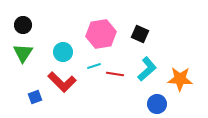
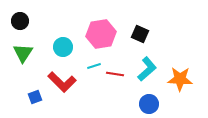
black circle: moved 3 px left, 4 px up
cyan circle: moved 5 px up
blue circle: moved 8 px left
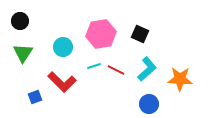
red line: moved 1 px right, 4 px up; rotated 18 degrees clockwise
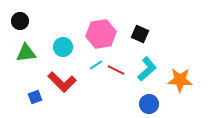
green triangle: moved 3 px right; rotated 50 degrees clockwise
cyan line: moved 2 px right, 1 px up; rotated 16 degrees counterclockwise
orange star: moved 1 px down
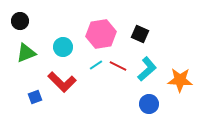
green triangle: rotated 15 degrees counterclockwise
red line: moved 2 px right, 4 px up
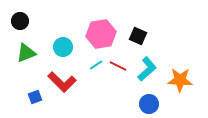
black square: moved 2 px left, 2 px down
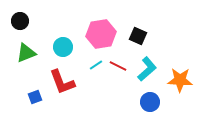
red L-shape: rotated 24 degrees clockwise
blue circle: moved 1 px right, 2 px up
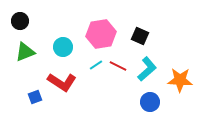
black square: moved 2 px right
green triangle: moved 1 px left, 1 px up
red L-shape: rotated 36 degrees counterclockwise
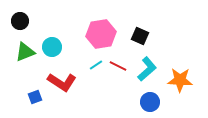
cyan circle: moved 11 px left
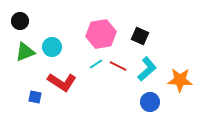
cyan line: moved 1 px up
blue square: rotated 32 degrees clockwise
